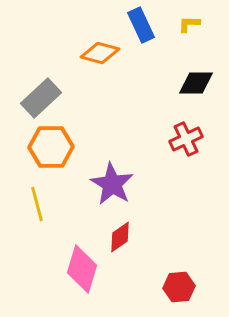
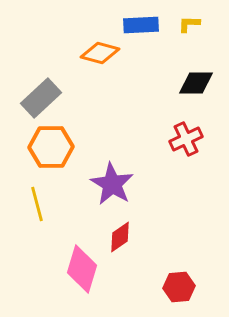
blue rectangle: rotated 68 degrees counterclockwise
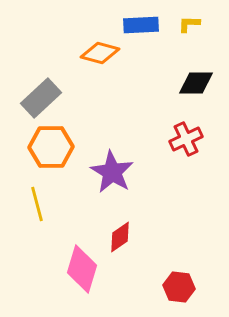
purple star: moved 12 px up
red hexagon: rotated 12 degrees clockwise
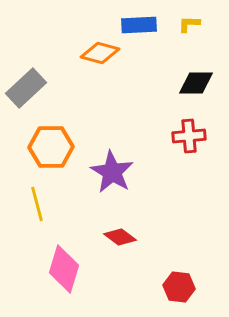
blue rectangle: moved 2 px left
gray rectangle: moved 15 px left, 10 px up
red cross: moved 3 px right, 3 px up; rotated 20 degrees clockwise
red diamond: rotated 72 degrees clockwise
pink diamond: moved 18 px left
